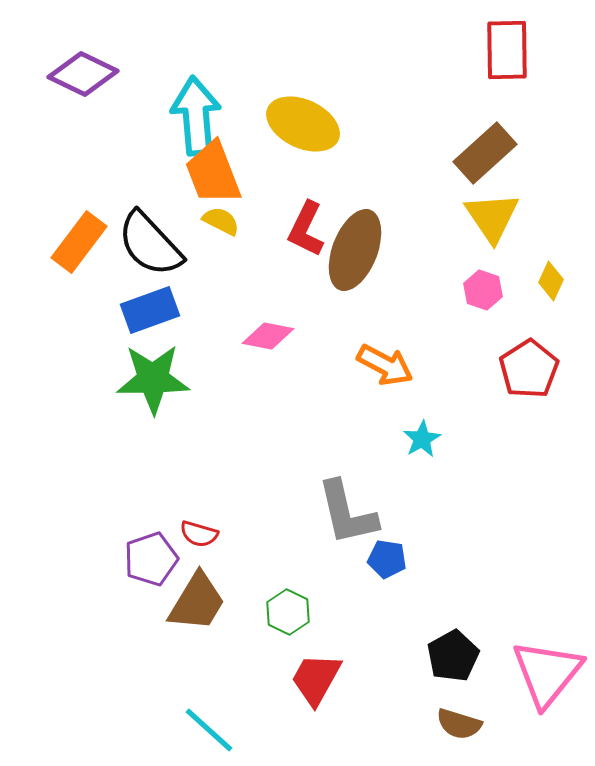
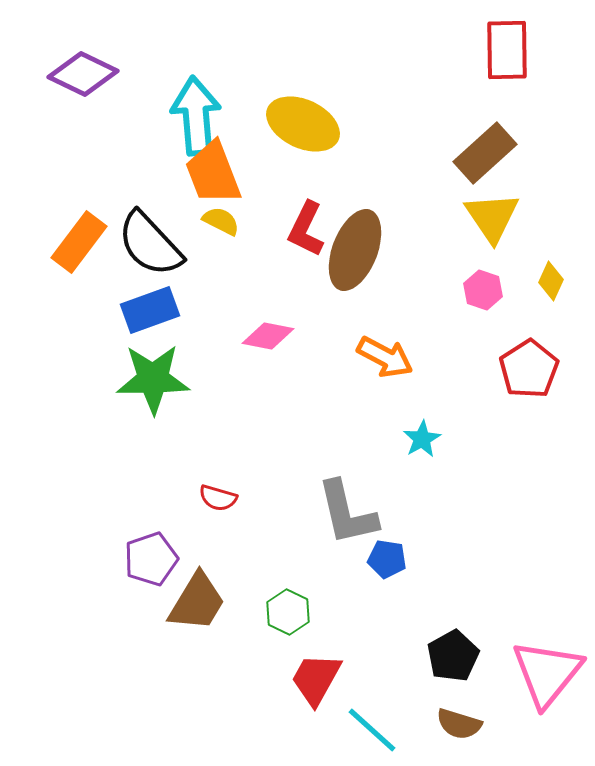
orange arrow: moved 8 px up
red semicircle: moved 19 px right, 36 px up
cyan line: moved 163 px right
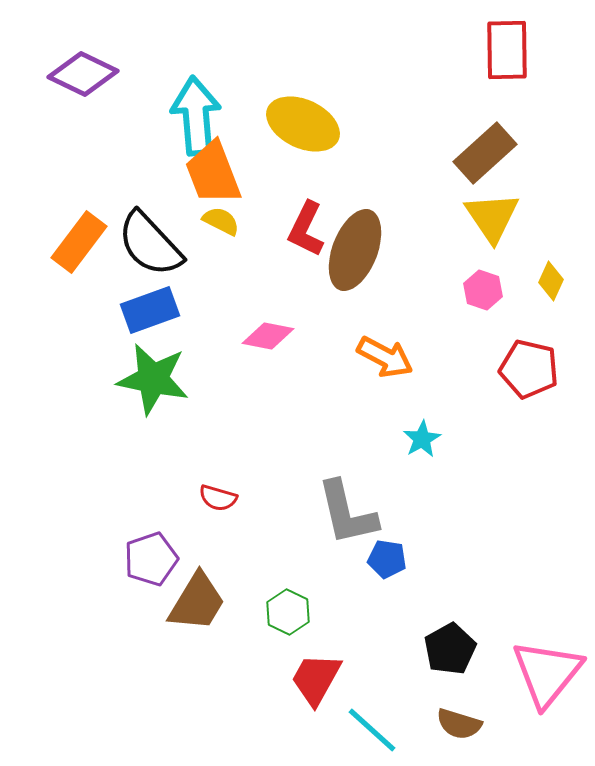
red pentagon: rotated 26 degrees counterclockwise
green star: rotated 12 degrees clockwise
black pentagon: moved 3 px left, 7 px up
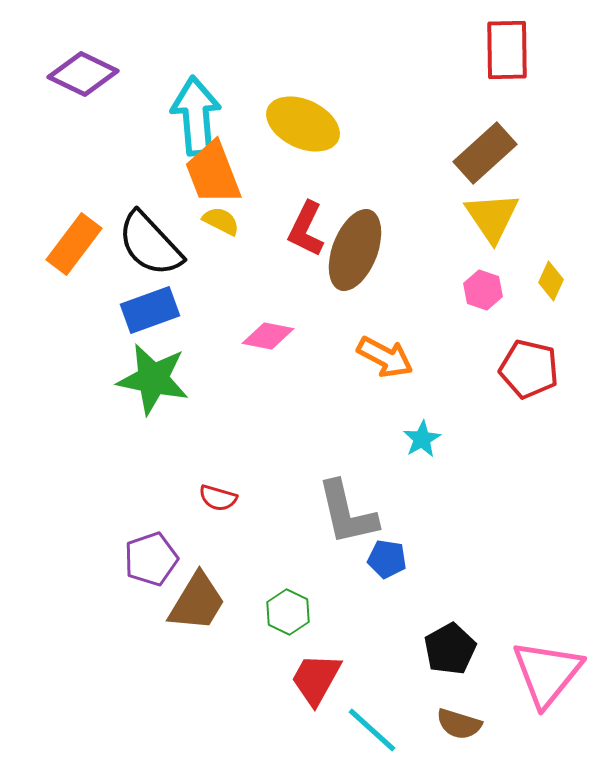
orange rectangle: moved 5 px left, 2 px down
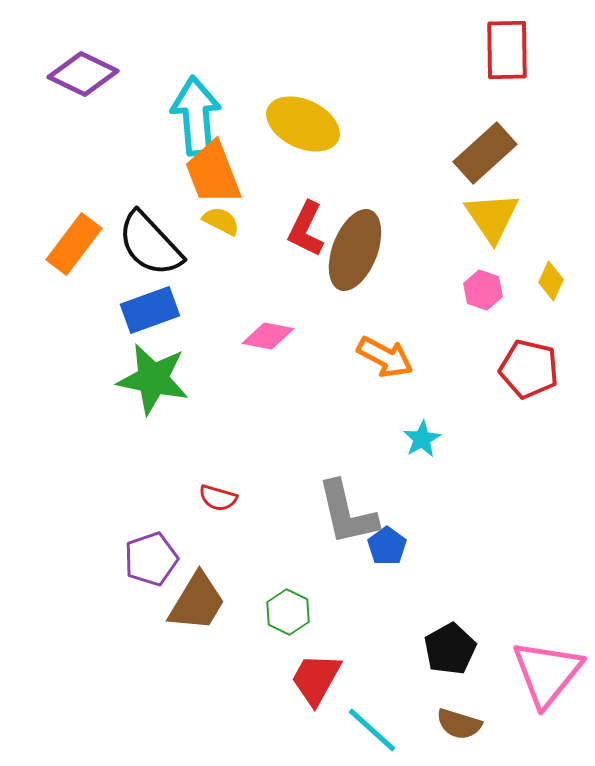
blue pentagon: moved 13 px up; rotated 27 degrees clockwise
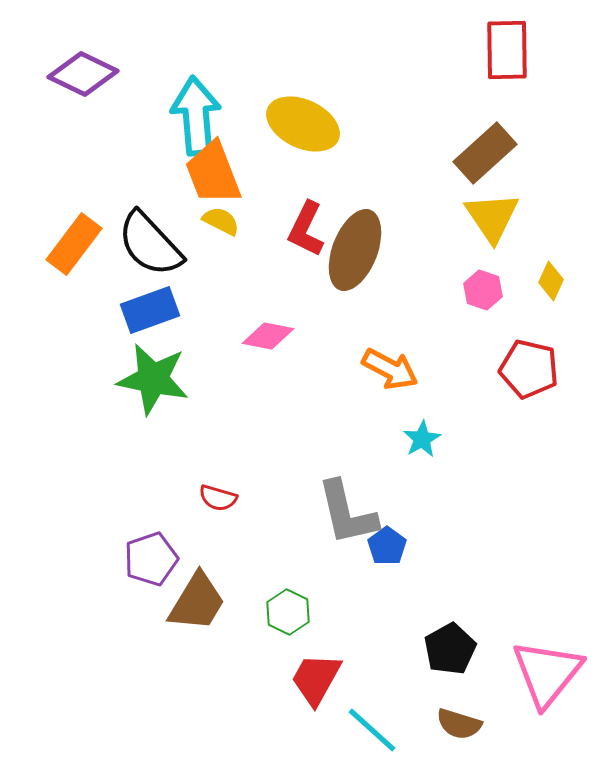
orange arrow: moved 5 px right, 12 px down
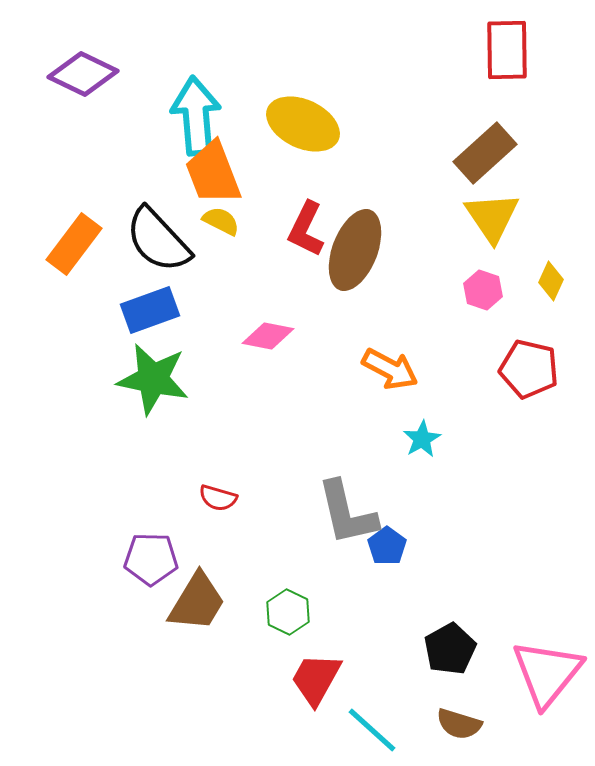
black semicircle: moved 8 px right, 4 px up
purple pentagon: rotated 20 degrees clockwise
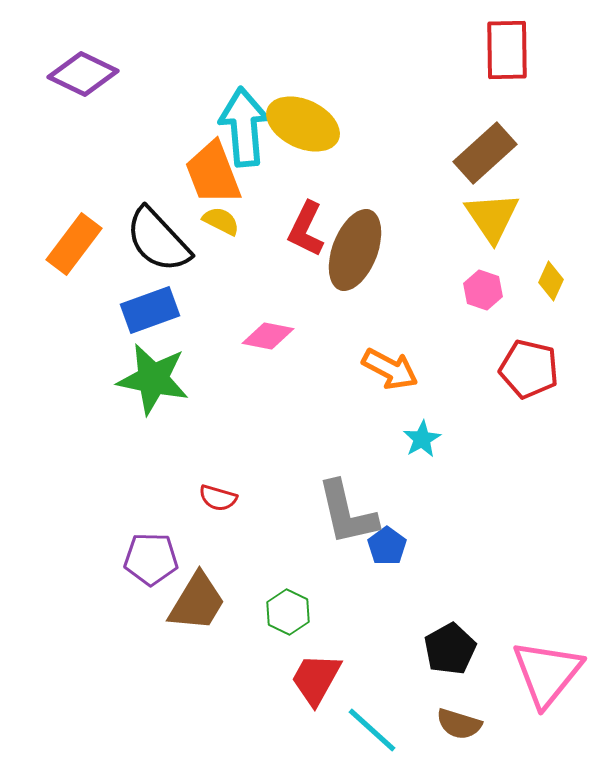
cyan arrow: moved 48 px right, 11 px down
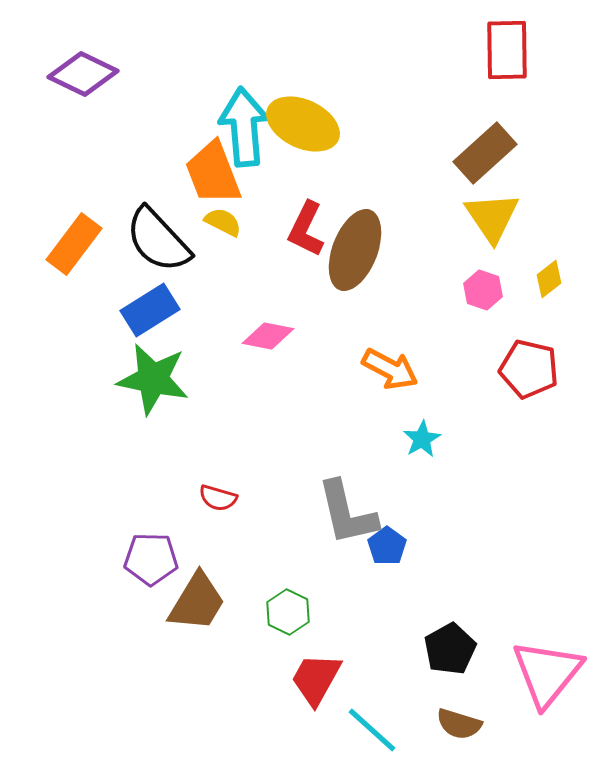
yellow semicircle: moved 2 px right, 1 px down
yellow diamond: moved 2 px left, 2 px up; rotated 27 degrees clockwise
blue rectangle: rotated 12 degrees counterclockwise
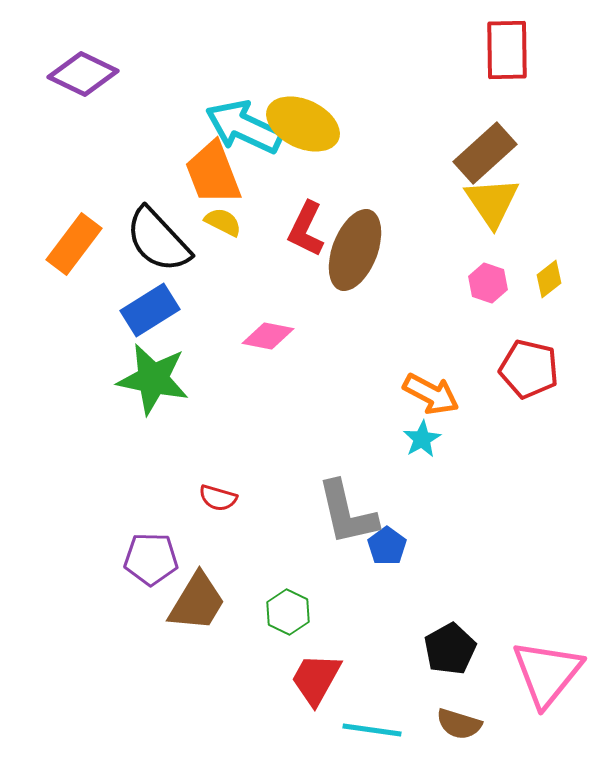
cyan arrow: rotated 60 degrees counterclockwise
yellow triangle: moved 15 px up
pink hexagon: moved 5 px right, 7 px up
orange arrow: moved 41 px right, 25 px down
cyan line: rotated 34 degrees counterclockwise
